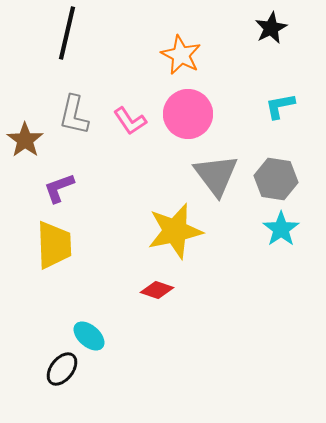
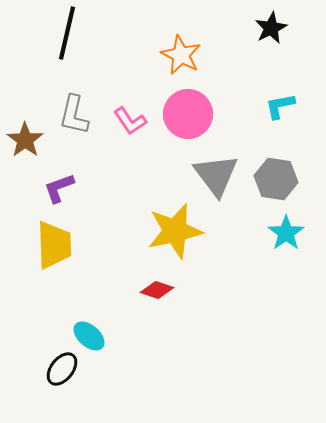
cyan star: moved 5 px right, 4 px down
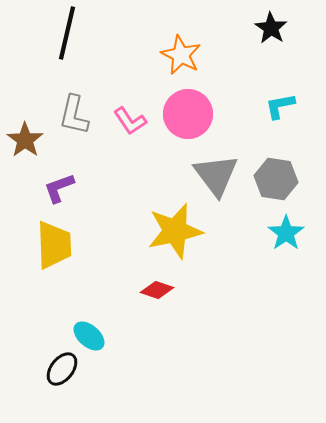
black star: rotated 12 degrees counterclockwise
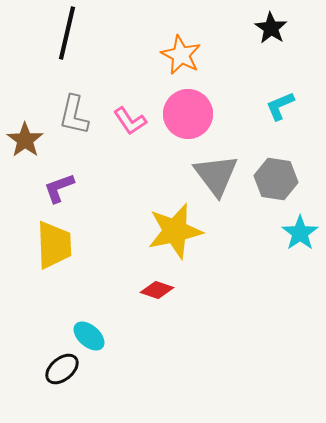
cyan L-shape: rotated 12 degrees counterclockwise
cyan star: moved 14 px right
black ellipse: rotated 12 degrees clockwise
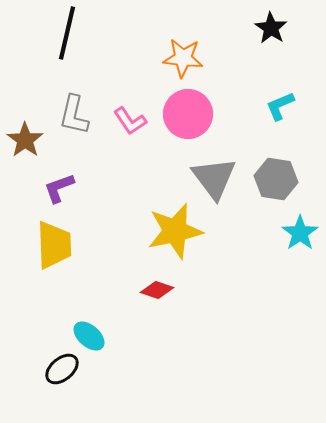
orange star: moved 2 px right, 3 px down; rotated 21 degrees counterclockwise
gray triangle: moved 2 px left, 3 px down
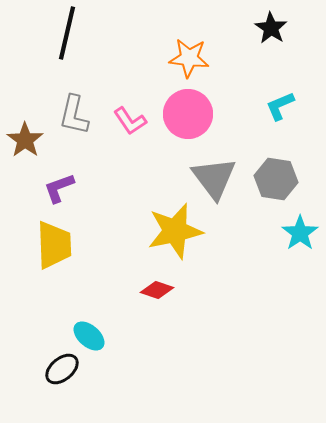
orange star: moved 6 px right
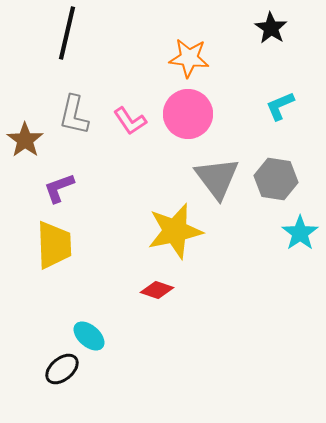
gray triangle: moved 3 px right
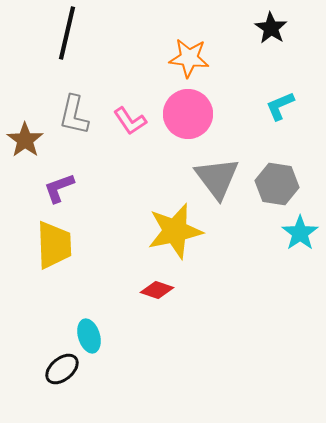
gray hexagon: moved 1 px right, 5 px down
cyan ellipse: rotated 32 degrees clockwise
